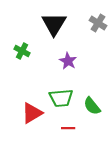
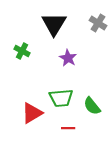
purple star: moved 3 px up
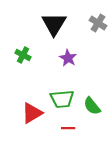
green cross: moved 1 px right, 4 px down
green trapezoid: moved 1 px right, 1 px down
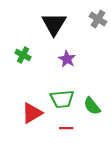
gray cross: moved 4 px up
purple star: moved 1 px left, 1 px down
red line: moved 2 px left
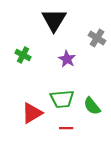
gray cross: moved 1 px left, 19 px down
black triangle: moved 4 px up
